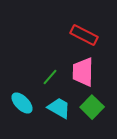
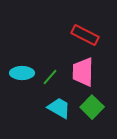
red rectangle: moved 1 px right
cyan ellipse: moved 30 px up; rotated 45 degrees counterclockwise
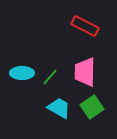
red rectangle: moved 9 px up
pink trapezoid: moved 2 px right
green square: rotated 10 degrees clockwise
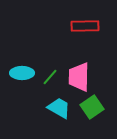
red rectangle: rotated 28 degrees counterclockwise
pink trapezoid: moved 6 px left, 5 px down
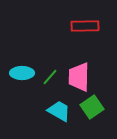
cyan trapezoid: moved 3 px down
